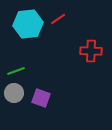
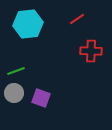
red line: moved 19 px right
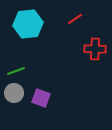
red line: moved 2 px left
red cross: moved 4 px right, 2 px up
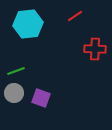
red line: moved 3 px up
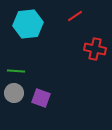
red cross: rotated 10 degrees clockwise
green line: rotated 24 degrees clockwise
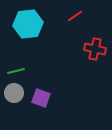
green line: rotated 18 degrees counterclockwise
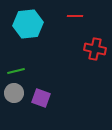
red line: rotated 35 degrees clockwise
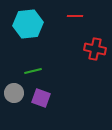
green line: moved 17 px right
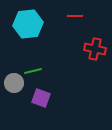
gray circle: moved 10 px up
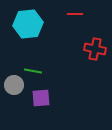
red line: moved 2 px up
green line: rotated 24 degrees clockwise
gray circle: moved 2 px down
purple square: rotated 24 degrees counterclockwise
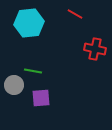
red line: rotated 28 degrees clockwise
cyan hexagon: moved 1 px right, 1 px up
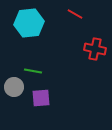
gray circle: moved 2 px down
